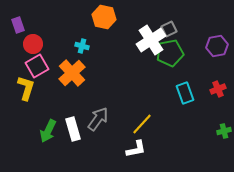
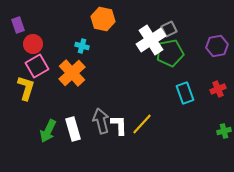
orange hexagon: moved 1 px left, 2 px down
gray arrow: moved 3 px right, 2 px down; rotated 50 degrees counterclockwise
white L-shape: moved 17 px left, 24 px up; rotated 80 degrees counterclockwise
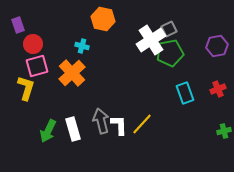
pink square: rotated 15 degrees clockwise
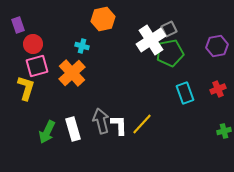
orange hexagon: rotated 25 degrees counterclockwise
green arrow: moved 1 px left, 1 px down
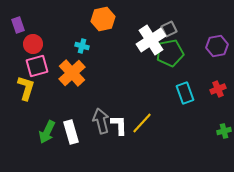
yellow line: moved 1 px up
white rectangle: moved 2 px left, 3 px down
